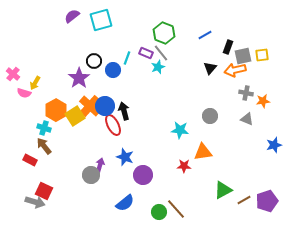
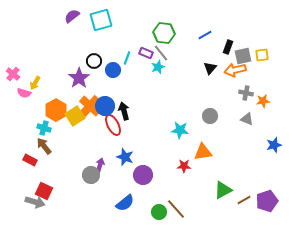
green hexagon at (164, 33): rotated 15 degrees counterclockwise
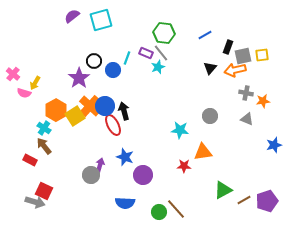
cyan cross at (44, 128): rotated 16 degrees clockwise
blue semicircle at (125, 203): rotated 42 degrees clockwise
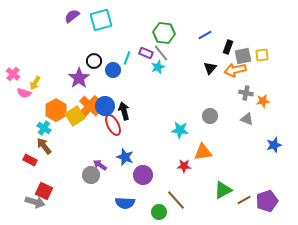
purple arrow at (100, 165): rotated 72 degrees counterclockwise
brown line at (176, 209): moved 9 px up
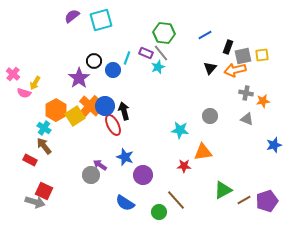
blue semicircle at (125, 203): rotated 30 degrees clockwise
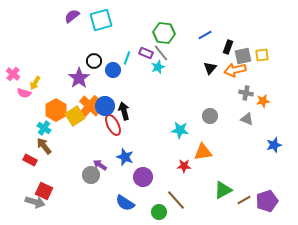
purple circle at (143, 175): moved 2 px down
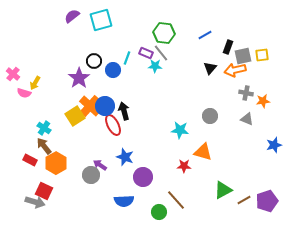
cyan star at (158, 67): moved 3 px left, 1 px up; rotated 24 degrees clockwise
orange hexagon at (56, 110): moved 53 px down
orange triangle at (203, 152): rotated 24 degrees clockwise
blue semicircle at (125, 203): moved 1 px left, 2 px up; rotated 36 degrees counterclockwise
